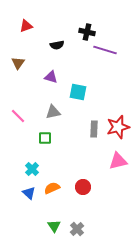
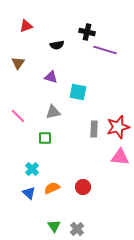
pink triangle: moved 2 px right, 4 px up; rotated 18 degrees clockwise
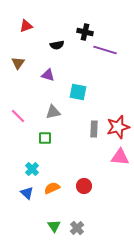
black cross: moved 2 px left
purple triangle: moved 3 px left, 2 px up
red circle: moved 1 px right, 1 px up
blue triangle: moved 2 px left
gray cross: moved 1 px up
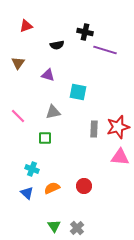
cyan cross: rotated 24 degrees counterclockwise
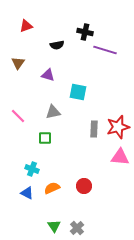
blue triangle: rotated 16 degrees counterclockwise
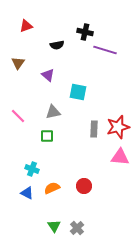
purple triangle: rotated 24 degrees clockwise
green square: moved 2 px right, 2 px up
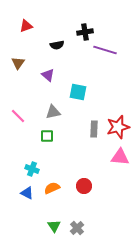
black cross: rotated 21 degrees counterclockwise
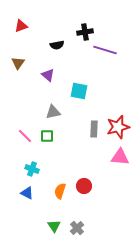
red triangle: moved 5 px left
cyan square: moved 1 px right, 1 px up
pink line: moved 7 px right, 20 px down
orange semicircle: moved 8 px right, 3 px down; rotated 49 degrees counterclockwise
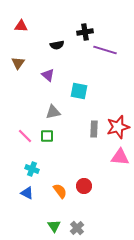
red triangle: rotated 24 degrees clockwise
orange semicircle: rotated 126 degrees clockwise
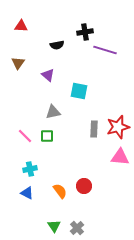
cyan cross: moved 2 px left; rotated 32 degrees counterclockwise
